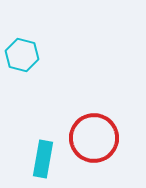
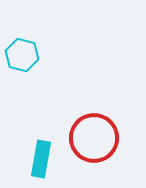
cyan rectangle: moved 2 px left
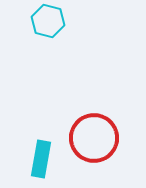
cyan hexagon: moved 26 px right, 34 px up
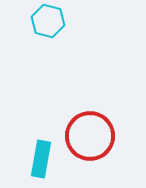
red circle: moved 4 px left, 2 px up
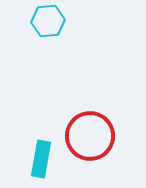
cyan hexagon: rotated 20 degrees counterclockwise
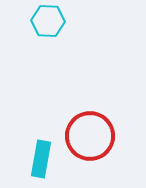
cyan hexagon: rotated 8 degrees clockwise
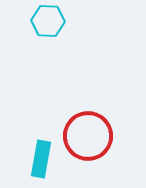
red circle: moved 2 px left
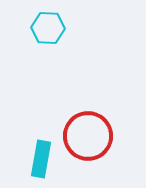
cyan hexagon: moved 7 px down
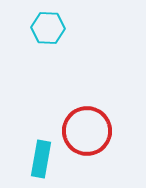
red circle: moved 1 px left, 5 px up
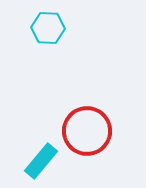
cyan rectangle: moved 2 px down; rotated 30 degrees clockwise
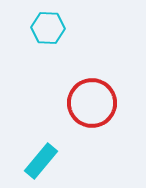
red circle: moved 5 px right, 28 px up
